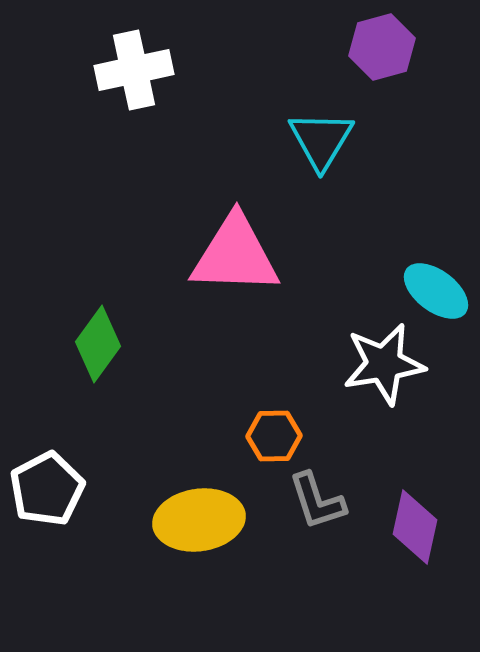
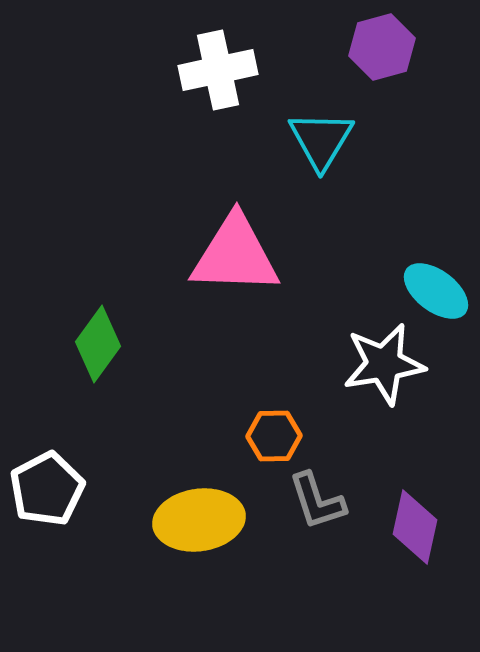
white cross: moved 84 px right
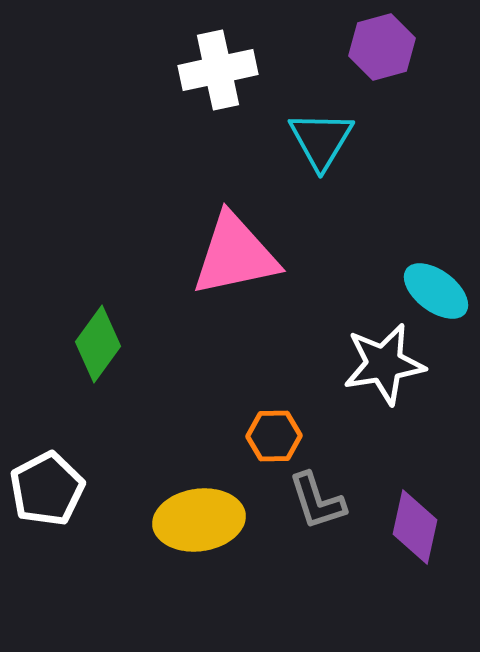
pink triangle: rotated 14 degrees counterclockwise
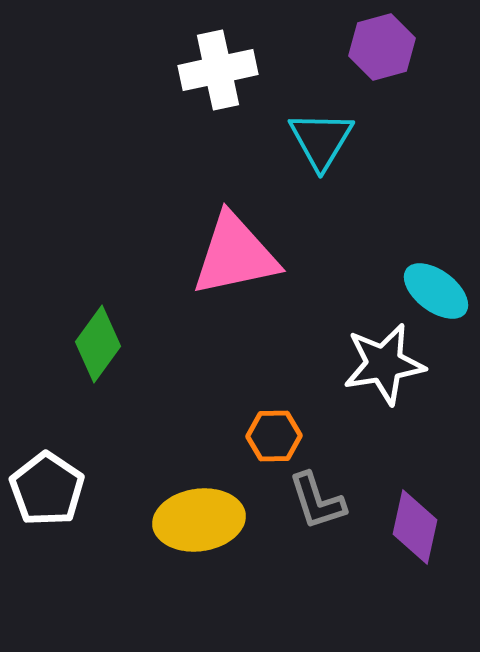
white pentagon: rotated 10 degrees counterclockwise
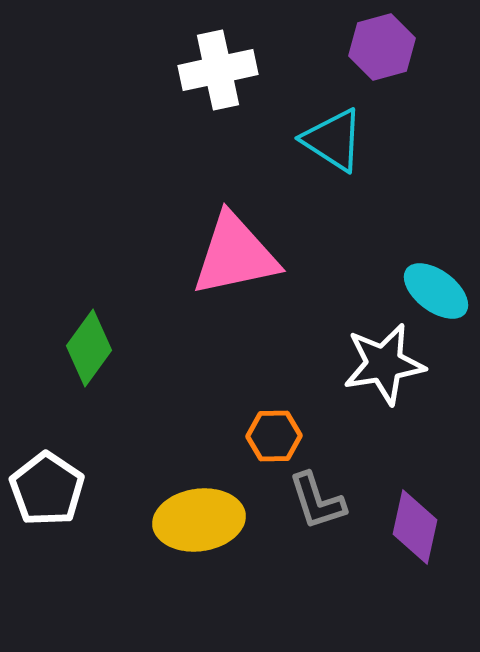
cyan triangle: moved 12 px right; rotated 28 degrees counterclockwise
green diamond: moved 9 px left, 4 px down
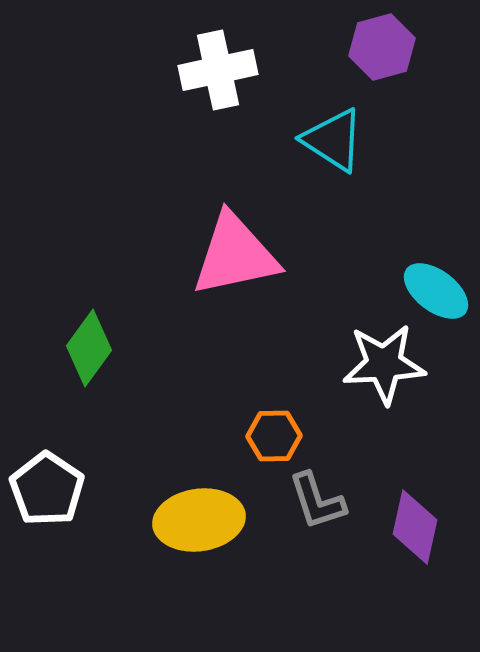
white star: rotated 6 degrees clockwise
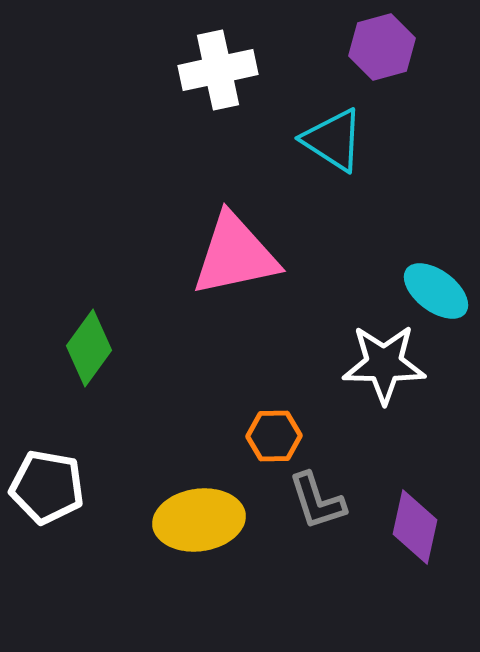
white star: rotated 4 degrees clockwise
white pentagon: moved 2 px up; rotated 24 degrees counterclockwise
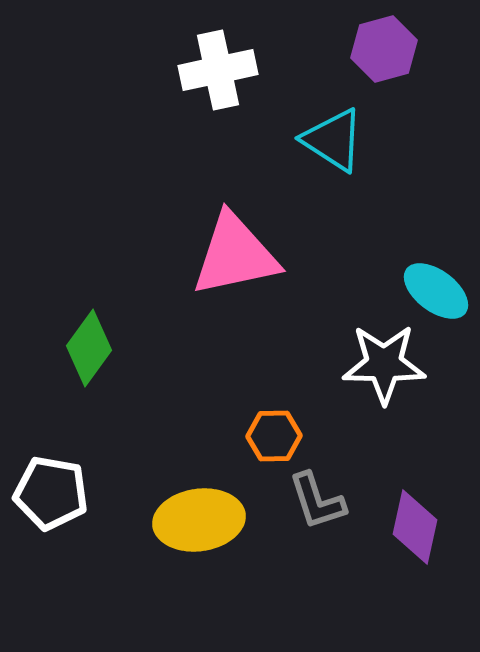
purple hexagon: moved 2 px right, 2 px down
white pentagon: moved 4 px right, 6 px down
